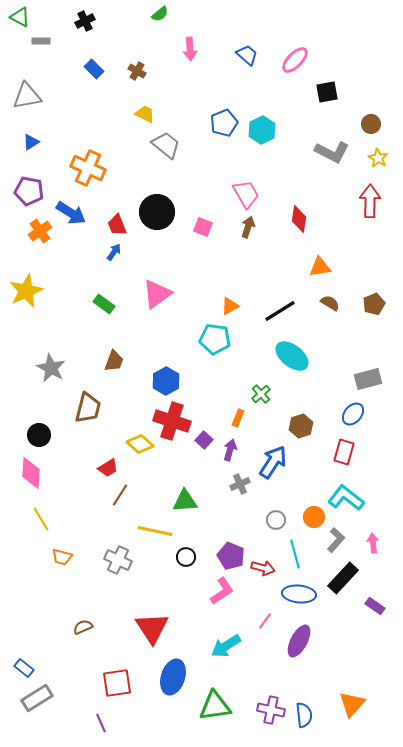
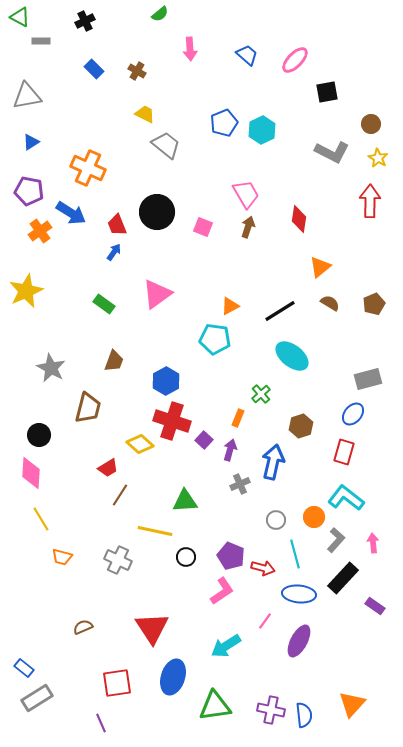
orange triangle at (320, 267): rotated 30 degrees counterclockwise
blue arrow at (273, 462): rotated 20 degrees counterclockwise
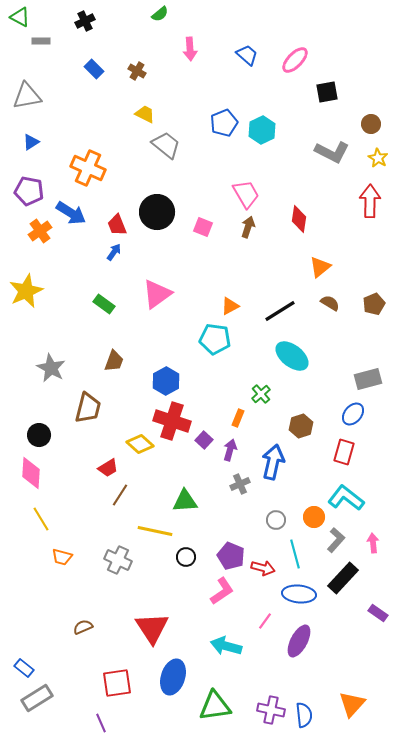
purple rectangle at (375, 606): moved 3 px right, 7 px down
cyan arrow at (226, 646): rotated 48 degrees clockwise
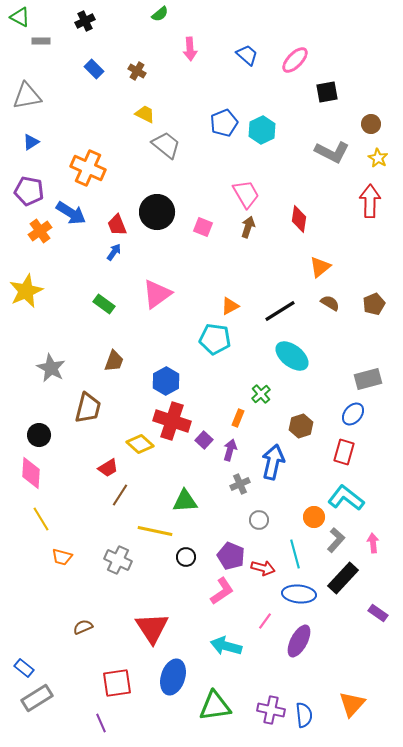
gray circle at (276, 520): moved 17 px left
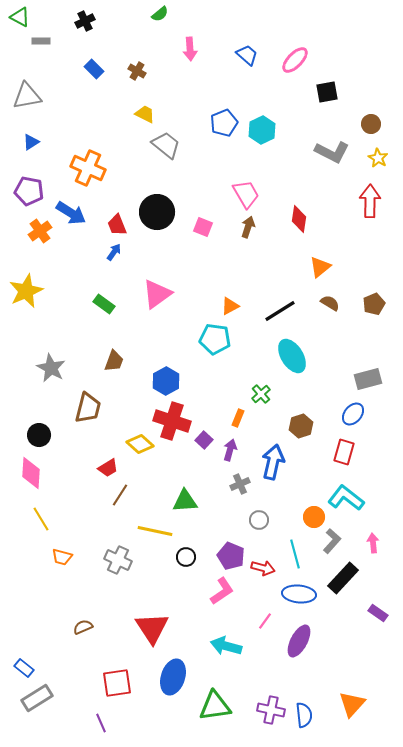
cyan ellipse at (292, 356): rotated 20 degrees clockwise
gray L-shape at (336, 540): moved 4 px left, 1 px down
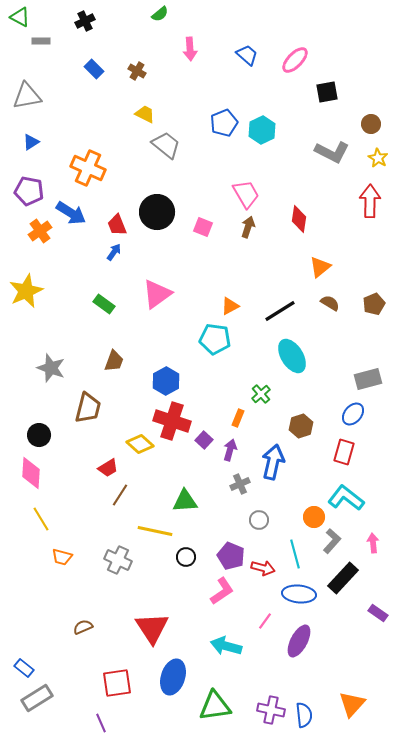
gray star at (51, 368): rotated 8 degrees counterclockwise
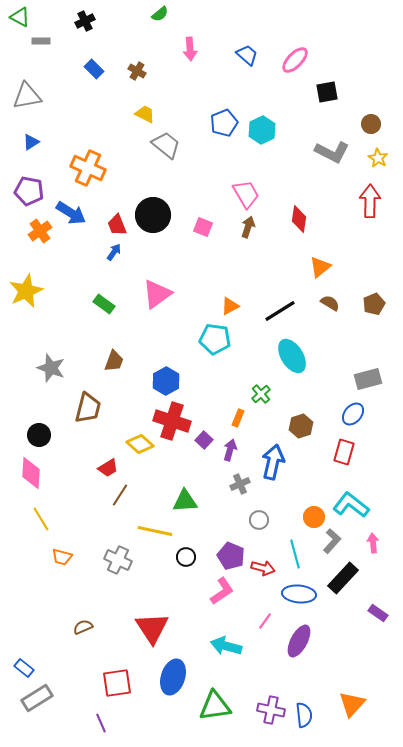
black circle at (157, 212): moved 4 px left, 3 px down
cyan L-shape at (346, 498): moved 5 px right, 7 px down
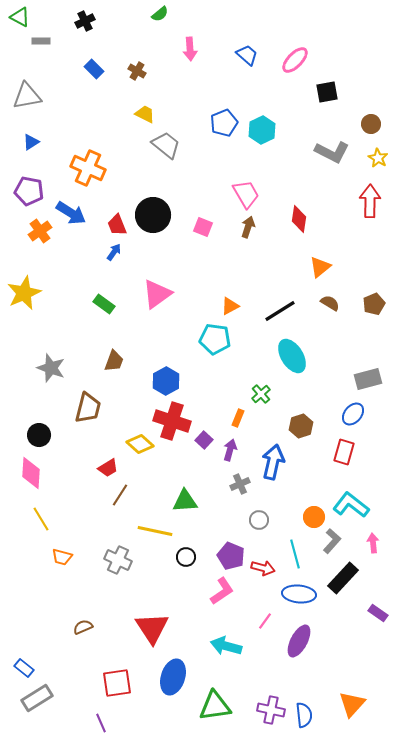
yellow star at (26, 291): moved 2 px left, 2 px down
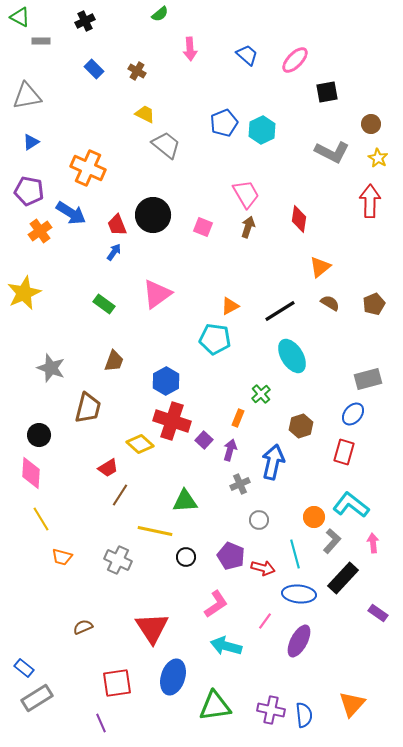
pink L-shape at (222, 591): moved 6 px left, 13 px down
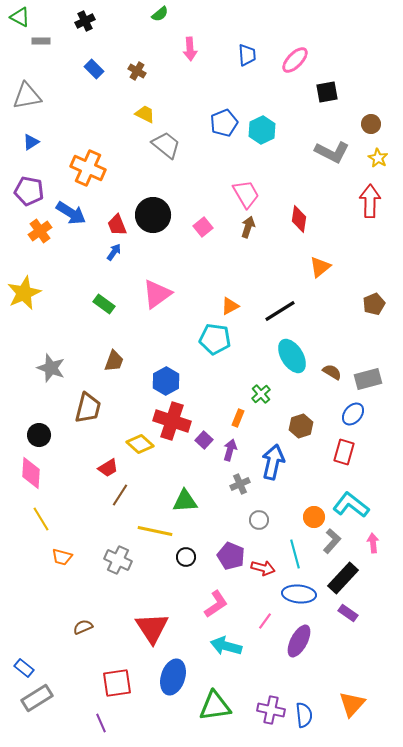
blue trapezoid at (247, 55): rotated 45 degrees clockwise
pink square at (203, 227): rotated 30 degrees clockwise
brown semicircle at (330, 303): moved 2 px right, 69 px down
purple rectangle at (378, 613): moved 30 px left
